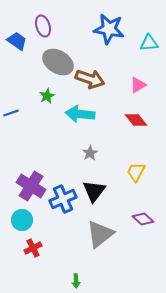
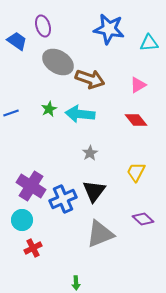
green star: moved 2 px right, 13 px down
gray triangle: rotated 16 degrees clockwise
green arrow: moved 2 px down
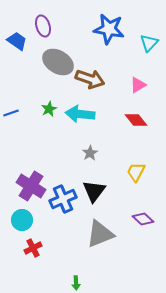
cyan triangle: rotated 42 degrees counterclockwise
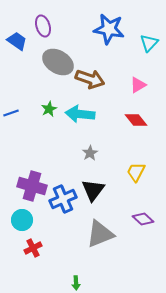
purple cross: moved 1 px right; rotated 16 degrees counterclockwise
black triangle: moved 1 px left, 1 px up
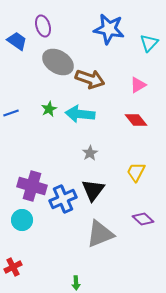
red cross: moved 20 px left, 19 px down
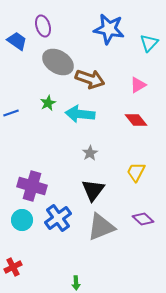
green star: moved 1 px left, 6 px up
blue cross: moved 5 px left, 19 px down; rotated 12 degrees counterclockwise
gray triangle: moved 1 px right, 7 px up
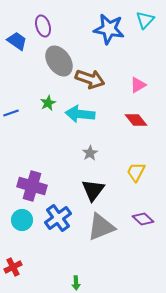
cyan triangle: moved 4 px left, 23 px up
gray ellipse: moved 1 px right, 1 px up; rotated 24 degrees clockwise
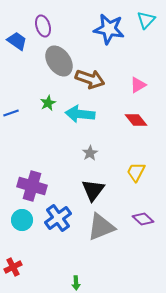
cyan triangle: moved 1 px right
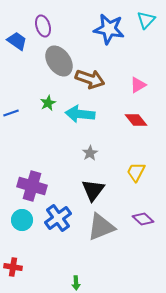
red cross: rotated 36 degrees clockwise
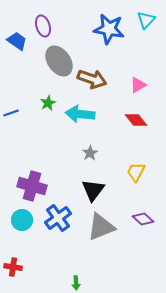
brown arrow: moved 2 px right
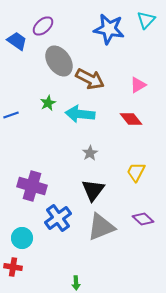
purple ellipse: rotated 65 degrees clockwise
brown arrow: moved 2 px left; rotated 8 degrees clockwise
blue line: moved 2 px down
red diamond: moved 5 px left, 1 px up
cyan circle: moved 18 px down
